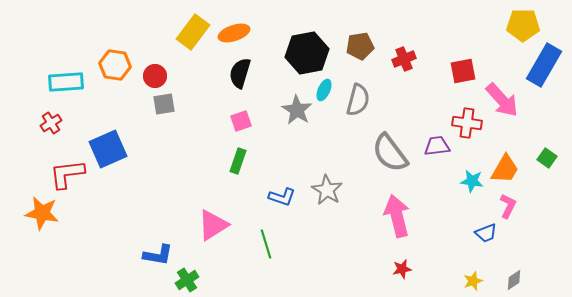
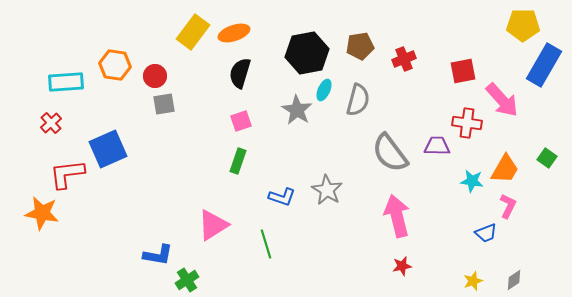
red cross at (51, 123): rotated 10 degrees counterclockwise
purple trapezoid at (437, 146): rotated 8 degrees clockwise
red star at (402, 269): moved 3 px up
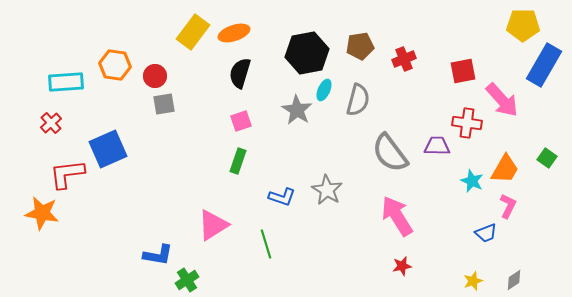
cyan star at (472, 181): rotated 15 degrees clockwise
pink arrow at (397, 216): rotated 18 degrees counterclockwise
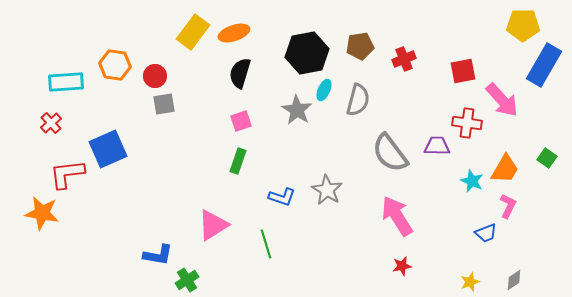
yellow star at (473, 281): moved 3 px left, 1 px down
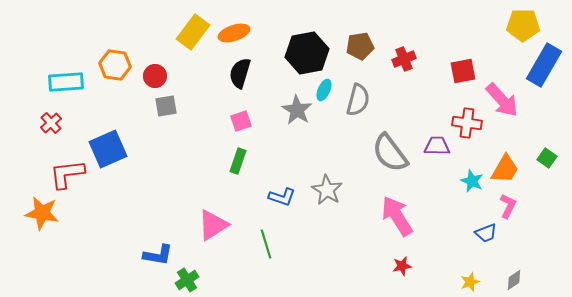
gray square at (164, 104): moved 2 px right, 2 px down
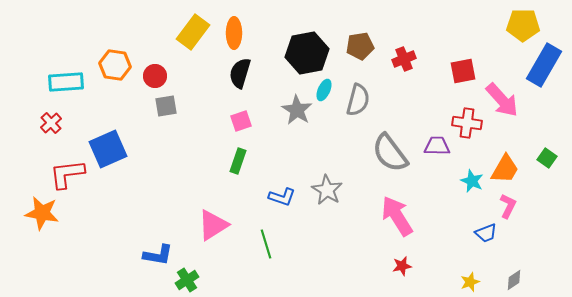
orange ellipse at (234, 33): rotated 72 degrees counterclockwise
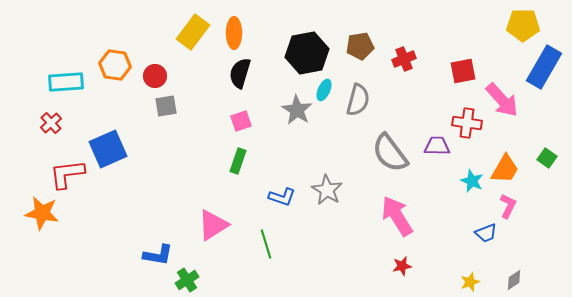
blue rectangle at (544, 65): moved 2 px down
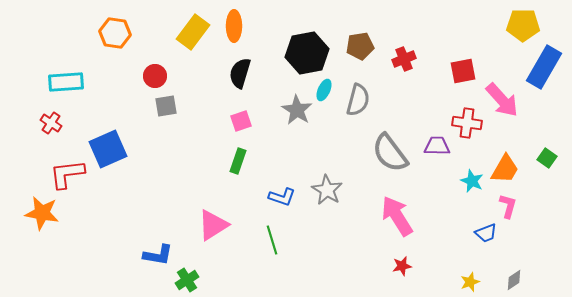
orange ellipse at (234, 33): moved 7 px up
orange hexagon at (115, 65): moved 32 px up
red cross at (51, 123): rotated 15 degrees counterclockwise
pink L-shape at (508, 206): rotated 10 degrees counterclockwise
green line at (266, 244): moved 6 px right, 4 px up
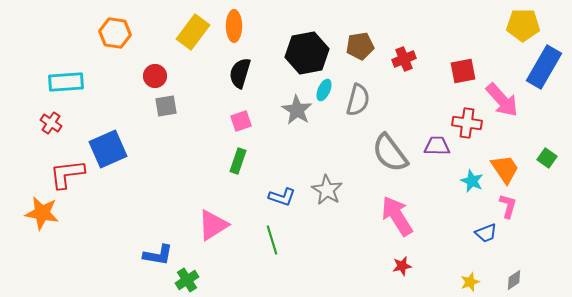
orange trapezoid at (505, 169): rotated 64 degrees counterclockwise
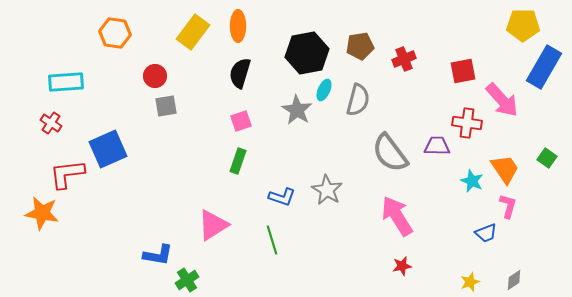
orange ellipse at (234, 26): moved 4 px right
